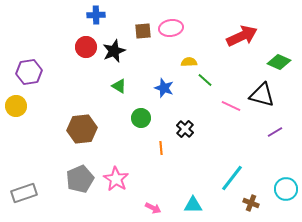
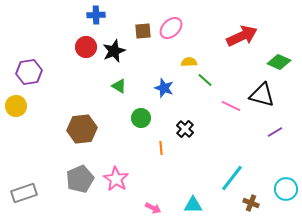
pink ellipse: rotated 35 degrees counterclockwise
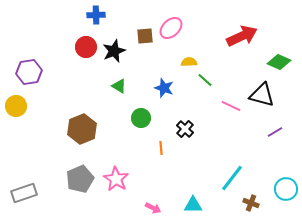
brown square: moved 2 px right, 5 px down
brown hexagon: rotated 16 degrees counterclockwise
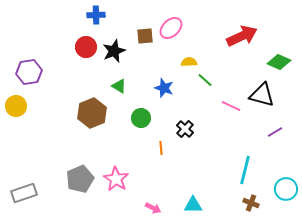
brown hexagon: moved 10 px right, 16 px up
cyan line: moved 13 px right, 8 px up; rotated 24 degrees counterclockwise
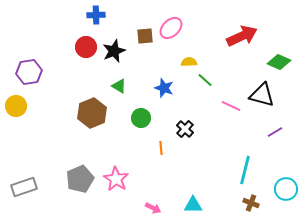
gray rectangle: moved 6 px up
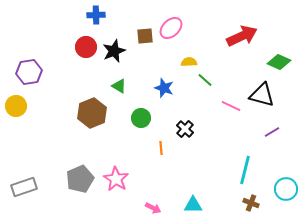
purple line: moved 3 px left
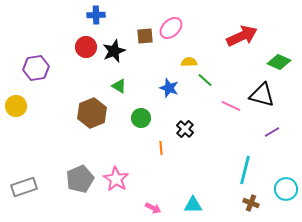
purple hexagon: moved 7 px right, 4 px up
blue star: moved 5 px right
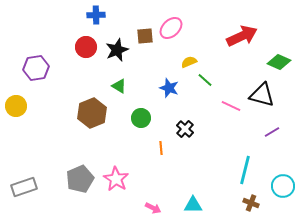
black star: moved 3 px right, 1 px up
yellow semicircle: rotated 21 degrees counterclockwise
cyan circle: moved 3 px left, 3 px up
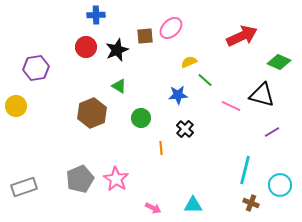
blue star: moved 9 px right, 7 px down; rotated 24 degrees counterclockwise
cyan circle: moved 3 px left, 1 px up
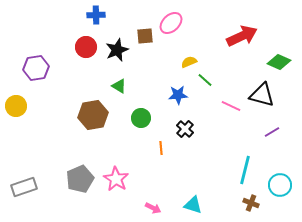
pink ellipse: moved 5 px up
brown hexagon: moved 1 px right, 2 px down; rotated 12 degrees clockwise
cyan triangle: rotated 18 degrees clockwise
